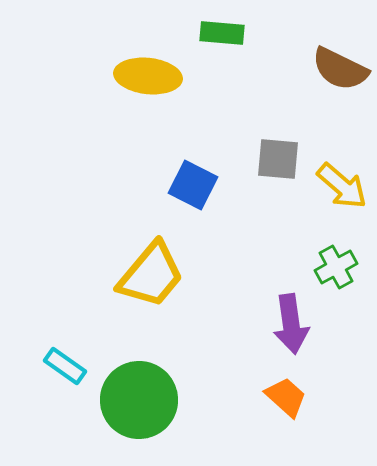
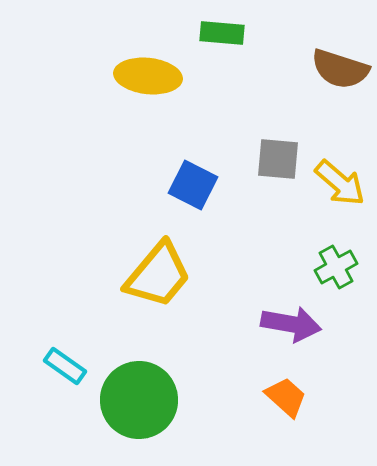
brown semicircle: rotated 8 degrees counterclockwise
yellow arrow: moved 2 px left, 3 px up
yellow trapezoid: moved 7 px right
purple arrow: rotated 72 degrees counterclockwise
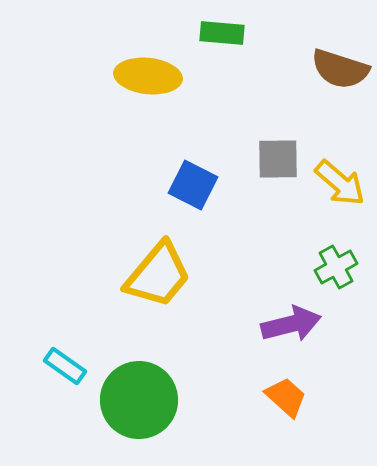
gray square: rotated 6 degrees counterclockwise
purple arrow: rotated 24 degrees counterclockwise
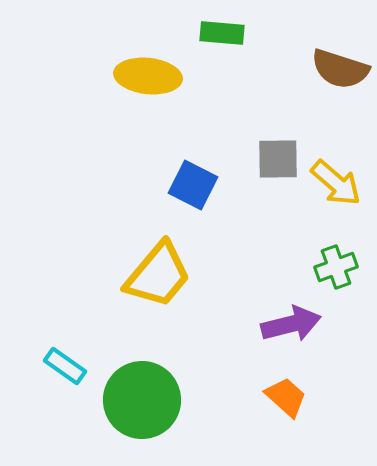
yellow arrow: moved 4 px left
green cross: rotated 9 degrees clockwise
green circle: moved 3 px right
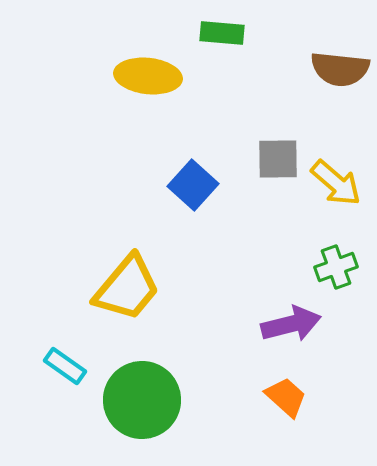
brown semicircle: rotated 12 degrees counterclockwise
blue square: rotated 15 degrees clockwise
yellow trapezoid: moved 31 px left, 13 px down
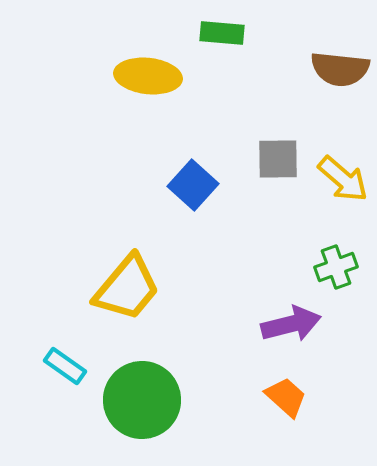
yellow arrow: moved 7 px right, 4 px up
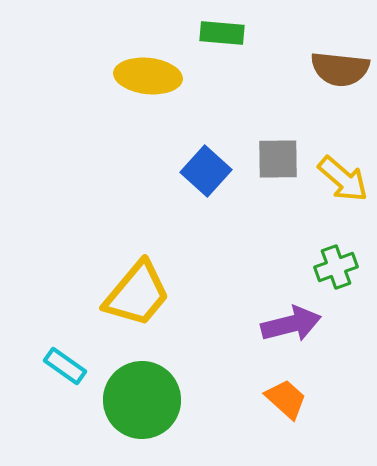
blue square: moved 13 px right, 14 px up
yellow trapezoid: moved 10 px right, 6 px down
orange trapezoid: moved 2 px down
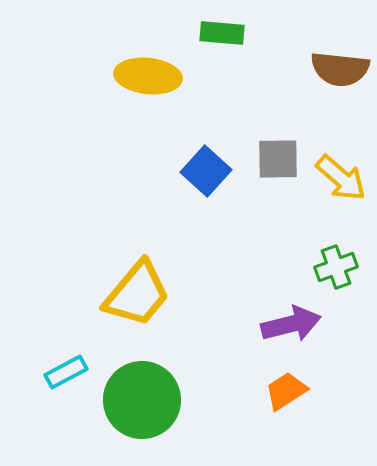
yellow arrow: moved 2 px left, 1 px up
cyan rectangle: moved 1 px right, 6 px down; rotated 63 degrees counterclockwise
orange trapezoid: moved 8 px up; rotated 75 degrees counterclockwise
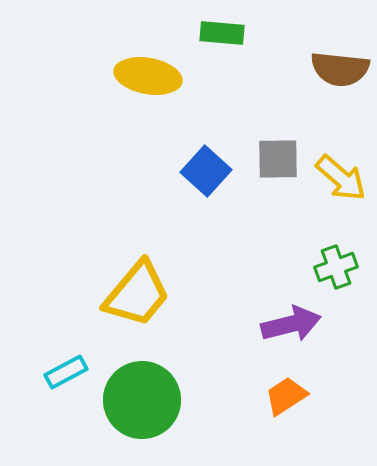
yellow ellipse: rotated 4 degrees clockwise
orange trapezoid: moved 5 px down
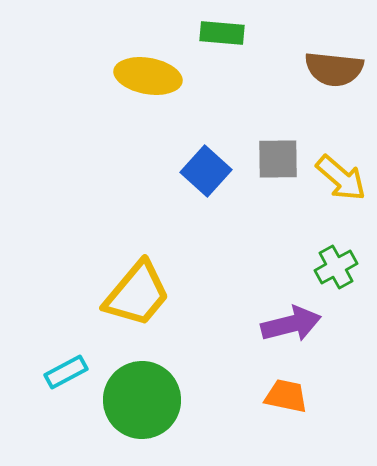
brown semicircle: moved 6 px left
green cross: rotated 9 degrees counterclockwise
orange trapezoid: rotated 45 degrees clockwise
